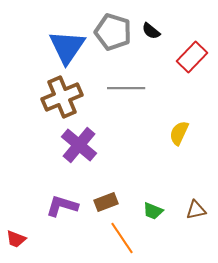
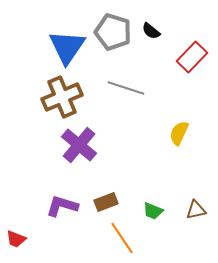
gray line: rotated 18 degrees clockwise
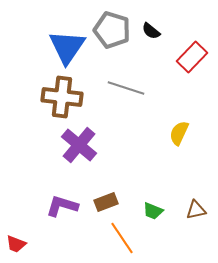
gray pentagon: moved 1 px left, 2 px up
brown cross: rotated 30 degrees clockwise
red trapezoid: moved 5 px down
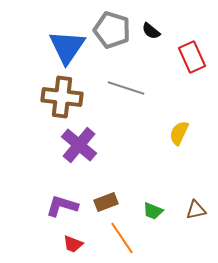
red rectangle: rotated 68 degrees counterclockwise
red trapezoid: moved 57 px right
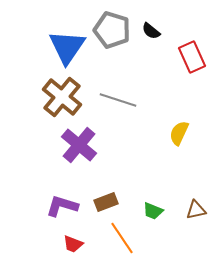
gray line: moved 8 px left, 12 px down
brown cross: rotated 33 degrees clockwise
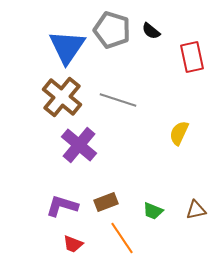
red rectangle: rotated 12 degrees clockwise
